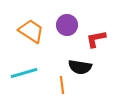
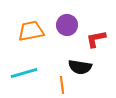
orange trapezoid: rotated 44 degrees counterclockwise
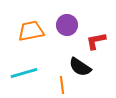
red L-shape: moved 2 px down
black semicircle: rotated 25 degrees clockwise
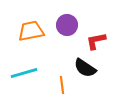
black semicircle: moved 5 px right, 1 px down
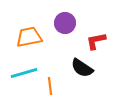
purple circle: moved 2 px left, 2 px up
orange trapezoid: moved 2 px left, 6 px down
black semicircle: moved 3 px left
orange line: moved 12 px left, 1 px down
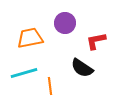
orange trapezoid: moved 1 px right, 1 px down
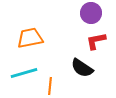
purple circle: moved 26 px right, 10 px up
orange line: rotated 12 degrees clockwise
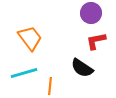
orange trapezoid: rotated 64 degrees clockwise
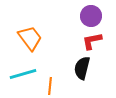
purple circle: moved 3 px down
red L-shape: moved 4 px left
black semicircle: rotated 70 degrees clockwise
cyan line: moved 1 px left, 1 px down
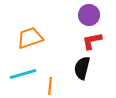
purple circle: moved 2 px left, 1 px up
orange trapezoid: rotated 72 degrees counterclockwise
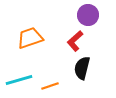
purple circle: moved 1 px left
red L-shape: moved 17 px left; rotated 30 degrees counterclockwise
cyan line: moved 4 px left, 6 px down
orange line: rotated 66 degrees clockwise
